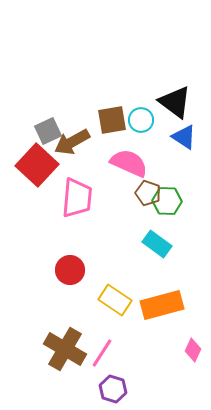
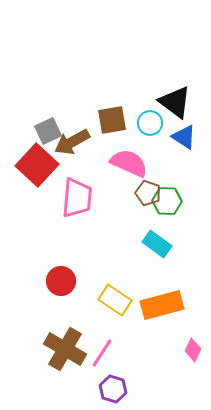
cyan circle: moved 9 px right, 3 px down
red circle: moved 9 px left, 11 px down
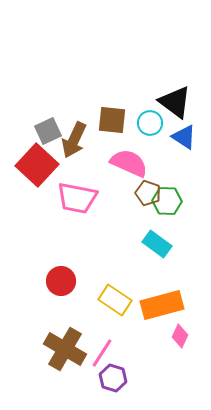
brown square: rotated 16 degrees clockwise
brown arrow: moved 2 px right, 2 px up; rotated 36 degrees counterclockwise
pink trapezoid: rotated 96 degrees clockwise
pink diamond: moved 13 px left, 14 px up
purple hexagon: moved 11 px up
